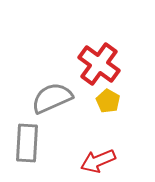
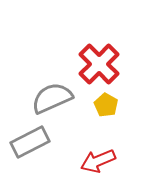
red cross: rotated 9 degrees clockwise
yellow pentagon: moved 2 px left, 4 px down
gray rectangle: moved 3 px right, 1 px up; rotated 60 degrees clockwise
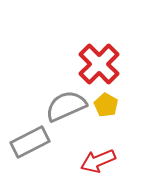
gray semicircle: moved 14 px right, 8 px down
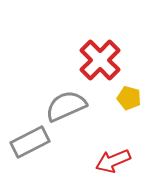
red cross: moved 1 px right, 4 px up
yellow pentagon: moved 23 px right, 7 px up; rotated 15 degrees counterclockwise
red arrow: moved 15 px right
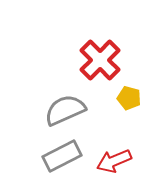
gray semicircle: moved 1 px left, 4 px down
gray rectangle: moved 32 px right, 14 px down
red arrow: moved 1 px right
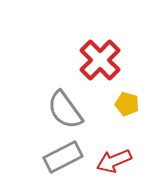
yellow pentagon: moved 2 px left, 6 px down
gray semicircle: rotated 102 degrees counterclockwise
gray rectangle: moved 1 px right, 1 px down
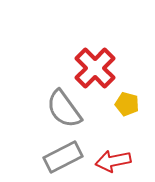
red cross: moved 5 px left, 8 px down
gray semicircle: moved 1 px left, 1 px up
red arrow: moved 1 px left; rotated 12 degrees clockwise
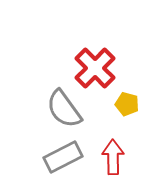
red arrow: moved 4 px up; rotated 100 degrees clockwise
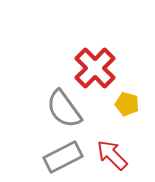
red arrow: moved 1 px left, 2 px up; rotated 44 degrees counterclockwise
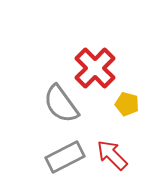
gray semicircle: moved 3 px left, 5 px up
gray rectangle: moved 2 px right
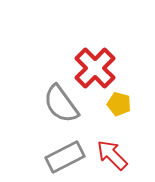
yellow pentagon: moved 8 px left
